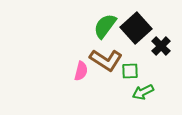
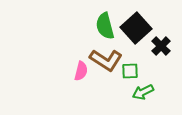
green semicircle: rotated 52 degrees counterclockwise
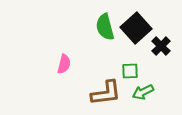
green semicircle: moved 1 px down
brown L-shape: moved 33 px down; rotated 40 degrees counterclockwise
pink semicircle: moved 17 px left, 7 px up
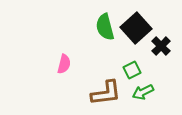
green square: moved 2 px right, 1 px up; rotated 24 degrees counterclockwise
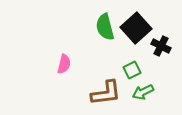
black cross: rotated 18 degrees counterclockwise
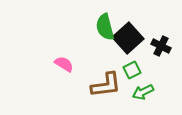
black square: moved 8 px left, 10 px down
pink semicircle: rotated 72 degrees counterclockwise
brown L-shape: moved 8 px up
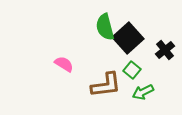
black cross: moved 4 px right, 4 px down; rotated 24 degrees clockwise
green square: rotated 24 degrees counterclockwise
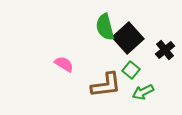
green square: moved 1 px left
